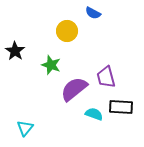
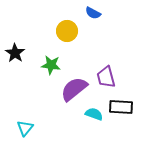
black star: moved 2 px down
green star: rotated 12 degrees counterclockwise
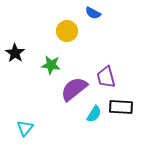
cyan semicircle: rotated 102 degrees clockwise
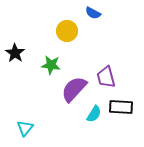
purple semicircle: rotated 8 degrees counterclockwise
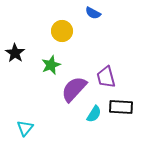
yellow circle: moved 5 px left
green star: rotated 30 degrees counterclockwise
